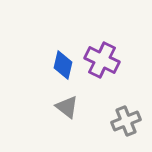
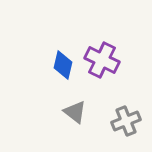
gray triangle: moved 8 px right, 5 px down
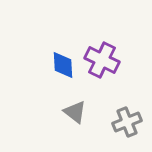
blue diamond: rotated 16 degrees counterclockwise
gray cross: moved 1 px right, 1 px down
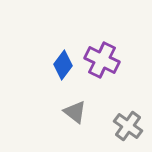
blue diamond: rotated 40 degrees clockwise
gray cross: moved 1 px right, 4 px down; rotated 32 degrees counterclockwise
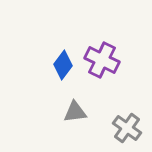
gray triangle: rotated 45 degrees counterclockwise
gray cross: moved 1 px left, 2 px down
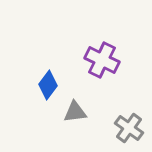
blue diamond: moved 15 px left, 20 px down
gray cross: moved 2 px right
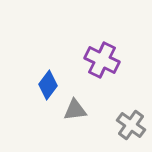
gray triangle: moved 2 px up
gray cross: moved 2 px right, 3 px up
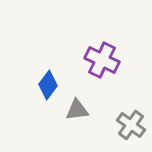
gray triangle: moved 2 px right
